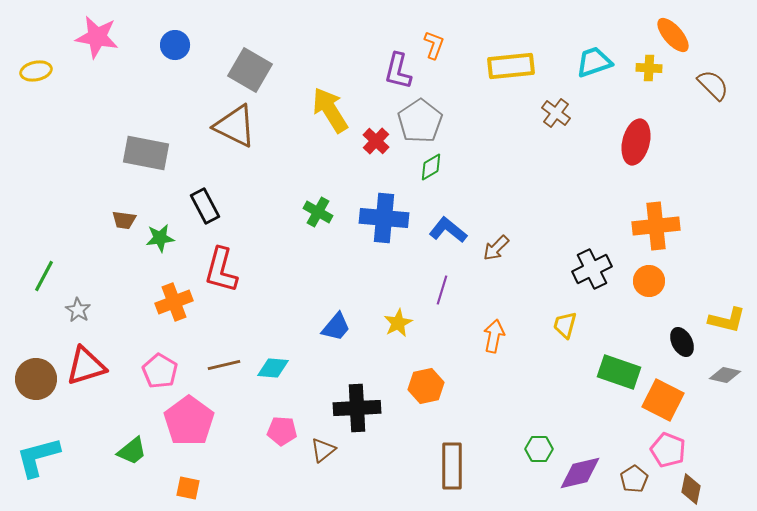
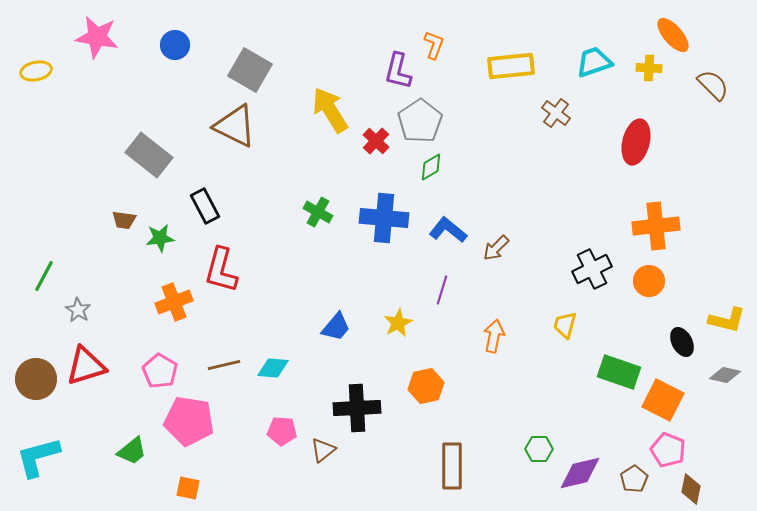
gray rectangle at (146, 153): moved 3 px right, 2 px down; rotated 27 degrees clockwise
pink pentagon at (189, 421): rotated 27 degrees counterclockwise
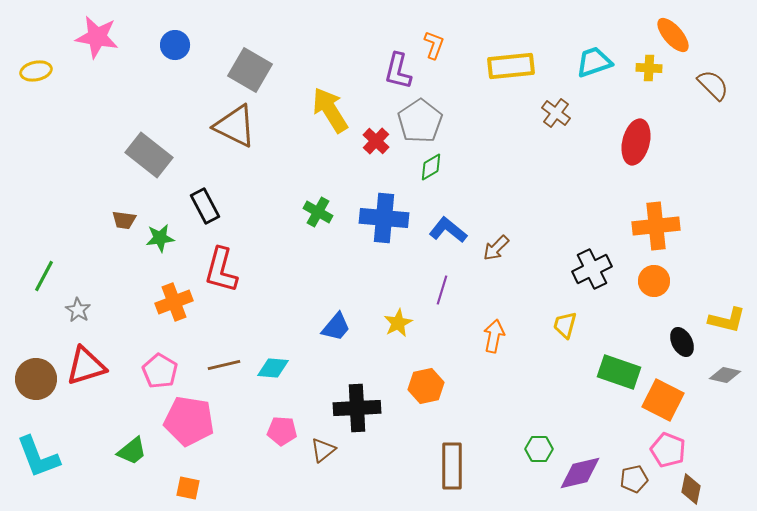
orange circle at (649, 281): moved 5 px right
cyan L-shape at (38, 457): rotated 96 degrees counterclockwise
brown pentagon at (634, 479): rotated 20 degrees clockwise
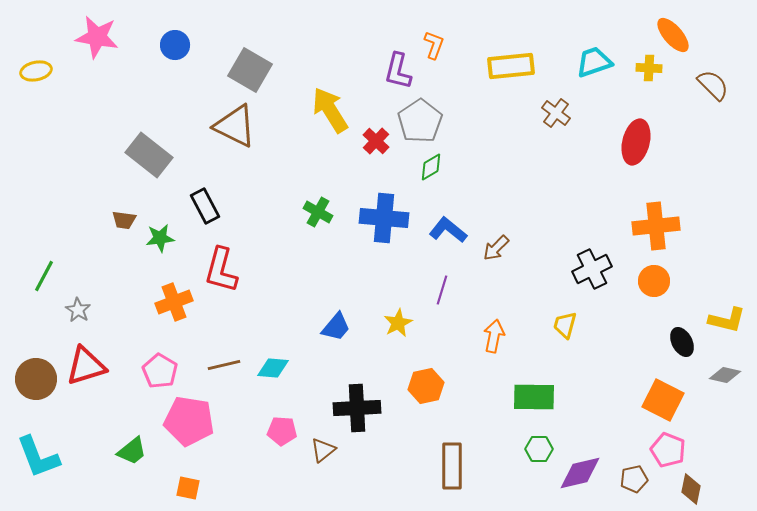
green rectangle at (619, 372): moved 85 px left, 25 px down; rotated 18 degrees counterclockwise
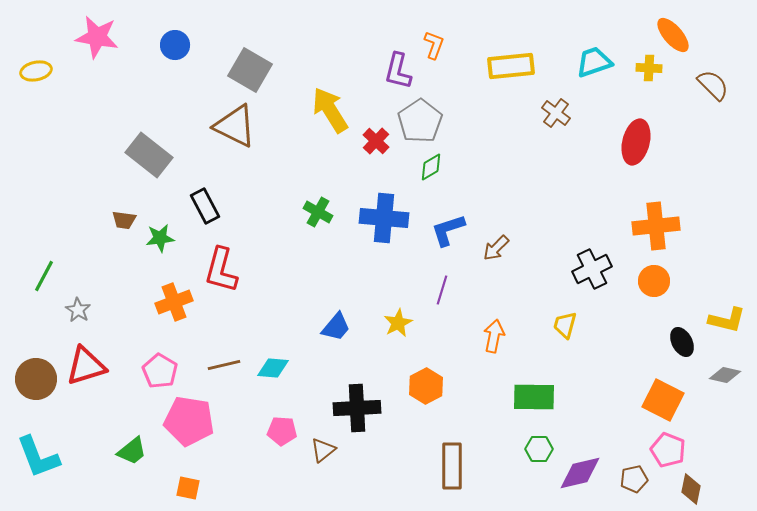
blue L-shape at (448, 230): rotated 57 degrees counterclockwise
orange hexagon at (426, 386): rotated 16 degrees counterclockwise
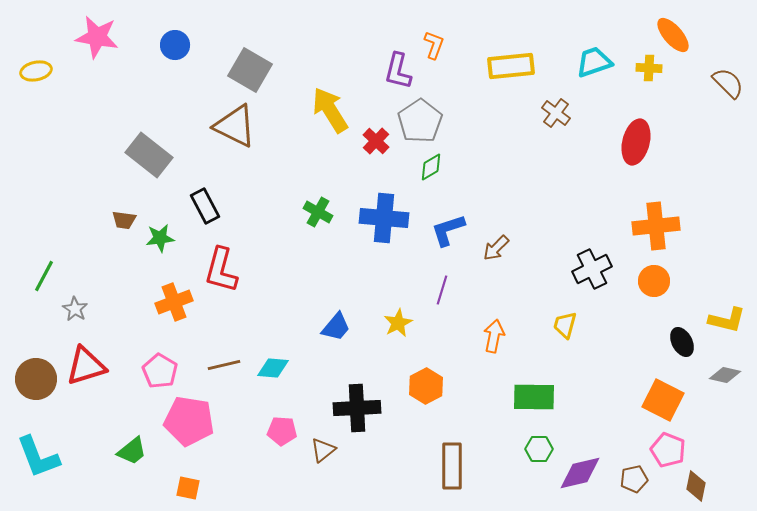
brown semicircle at (713, 85): moved 15 px right, 2 px up
gray star at (78, 310): moved 3 px left, 1 px up
brown diamond at (691, 489): moved 5 px right, 3 px up
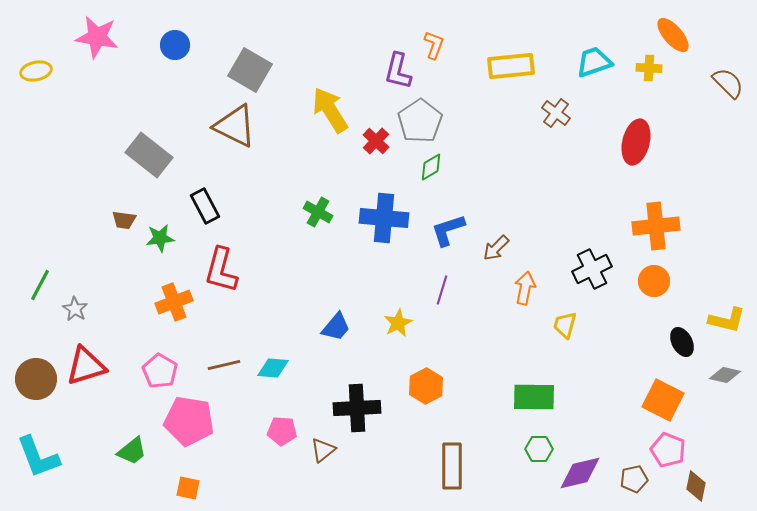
green line at (44, 276): moved 4 px left, 9 px down
orange arrow at (494, 336): moved 31 px right, 48 px up
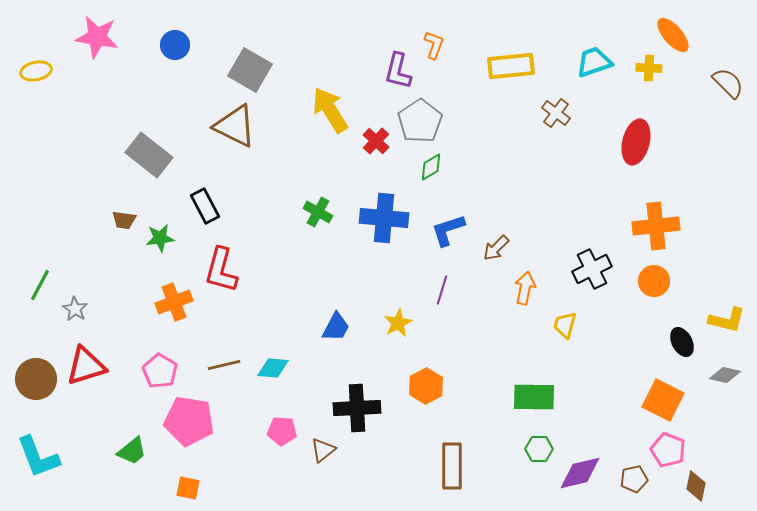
blue trapezoid at (336, 327): rotated 12 degrees counterclockwise
